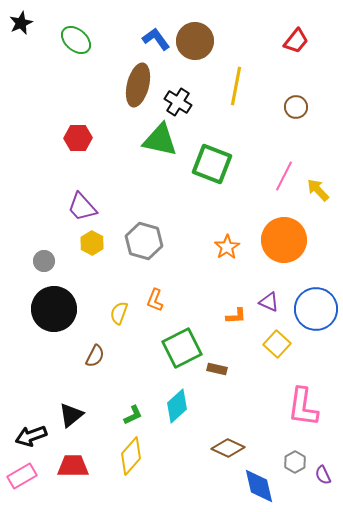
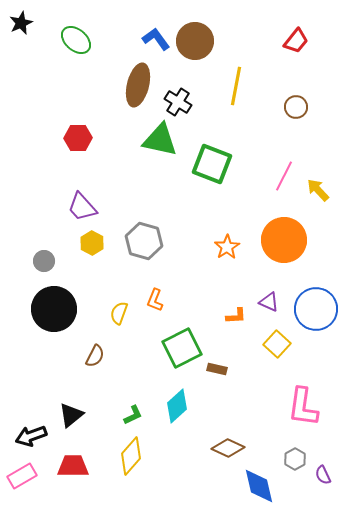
gray hexagon at (295, 462): moved 3 px up
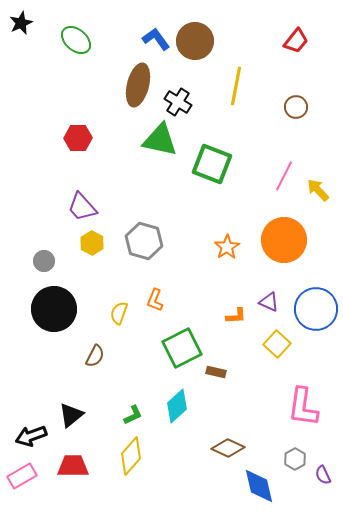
brown rectangle at (217, 369): moved 1 px left, 3 px down
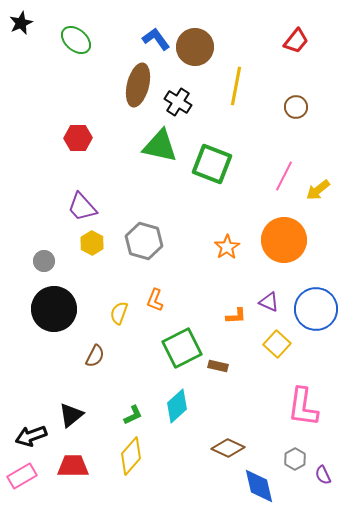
brown circle at (195, 41): moved 6 px down
green triangle at (160, 140): moved 6 px down
yellow arrow at (318, 190): rotated 85 degrees counterclockwise
brown rectangle at (216, 372): moved 2 px right, 6 px up
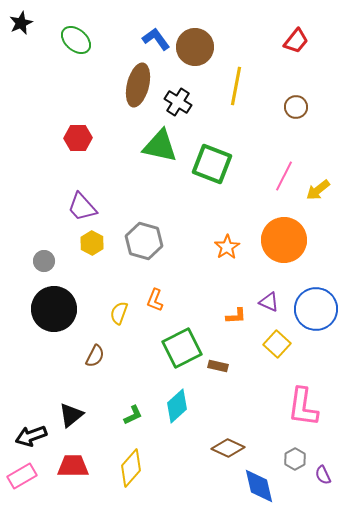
yellow diamond at (131, 456): moved 12 px down
